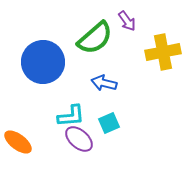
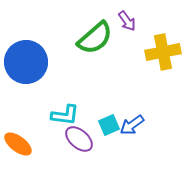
blue circle: moved 17 px left
blue arrow: moved 28 px right, 42 px down; rotated 50 degrees counterclockwise
cyan L-shape: moved 6 px left, 1 px up; rotated 12 degrees clockwise
cyan square: moved 2 px down
orange ellipse: moved 2 px down
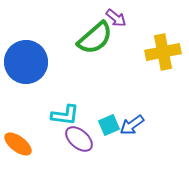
purple arrow: moved 11 px left, 3 px up; rotated 15 degrees counterclockwise
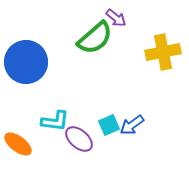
cyan L-shape: moved 10 px left, 6 px down
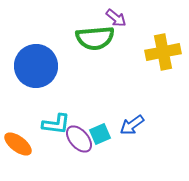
green semicircle: rotated 36 degrees clockwise
blue circle: moved 10 px right, 4 px down
cyan L-shape: moved 1 px right, 3 px down
cyan square: moved 9 px left, 9 px down
purple ellipse: rotated 8 degrees clockwise
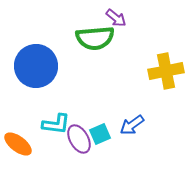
yellow cross: moved 3 px right, 19 px down
purple ellipse: rotated 12 degrees clockwise
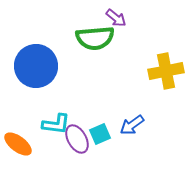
purple ellipse: moved 2 px left
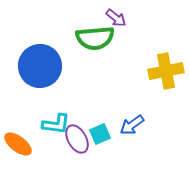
blue circle: moved 4 px right
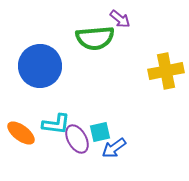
purple arrow: moved 4 px right, 1 px down
blue arrow: moved 18 px left, 23 px down
cyan square: moved 2 px up; rotated 10 degrees clockwise
orange ellipse: moved 3 px right, 11 px up
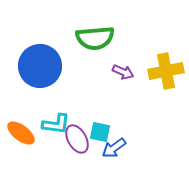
purple arrow: moved 3 px right, 53 px down; rotated 15 degrees counterclockwise
cyan square: rotated 25 degrees clockwise
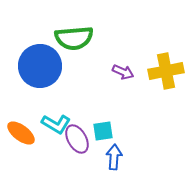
green semicircle: moved 21 px left
cyan L-shape: rotated 24 degrees clockwise
cyan square: moved 3 px right, 1 px up; rotated 20 degrees counterclockwise
blue arrow: moved 9 px down; rotated 130 degrees clockwise
